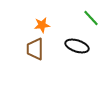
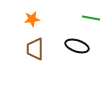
green line: rotated 36 degrees counterclockwise
orange star: moved 10 px left, 6 px up
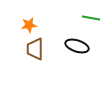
orange star: moved 3 px left, 6 px down
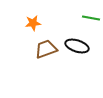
orange star: moved 4 px right, 2 px up
brown trapezoid: moved 11 px right; rotated 70 degrees clockwise
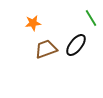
green line: rotated 48 degrees clockwise
black ellipse: moved 1 px left, 1 px up; rotated 70 degrees counterclockwise
